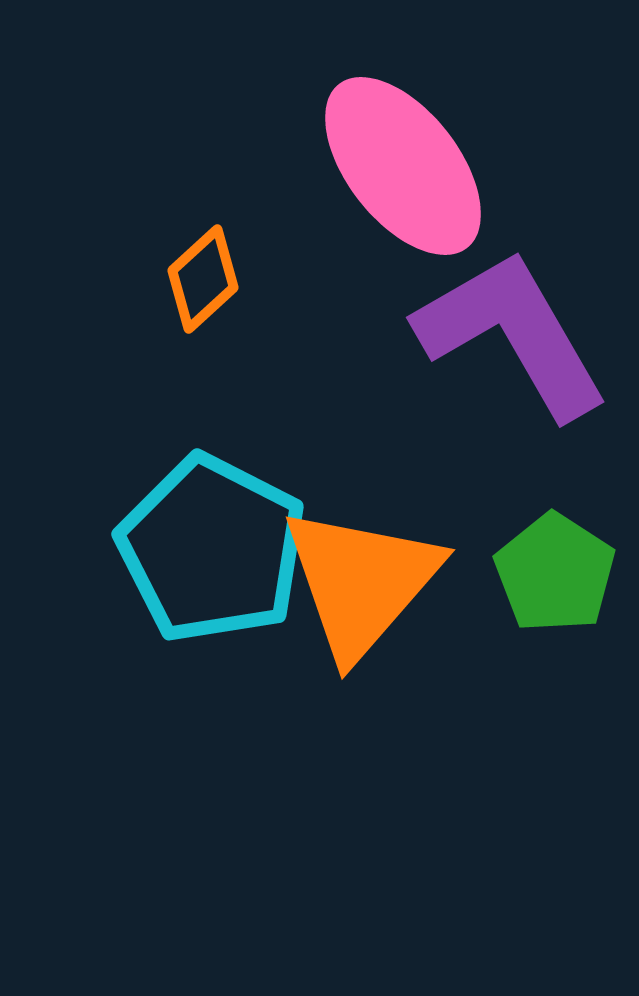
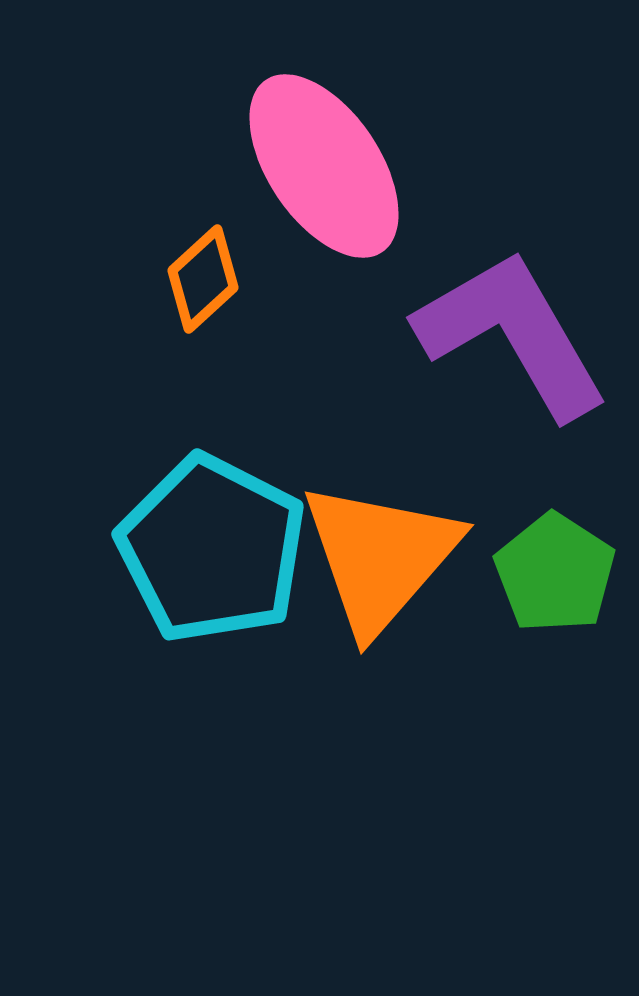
pink ellipse: moved 79 px left; rotated 4 degrees clockwise
orange triangle: moved 19 px right, 25 px up
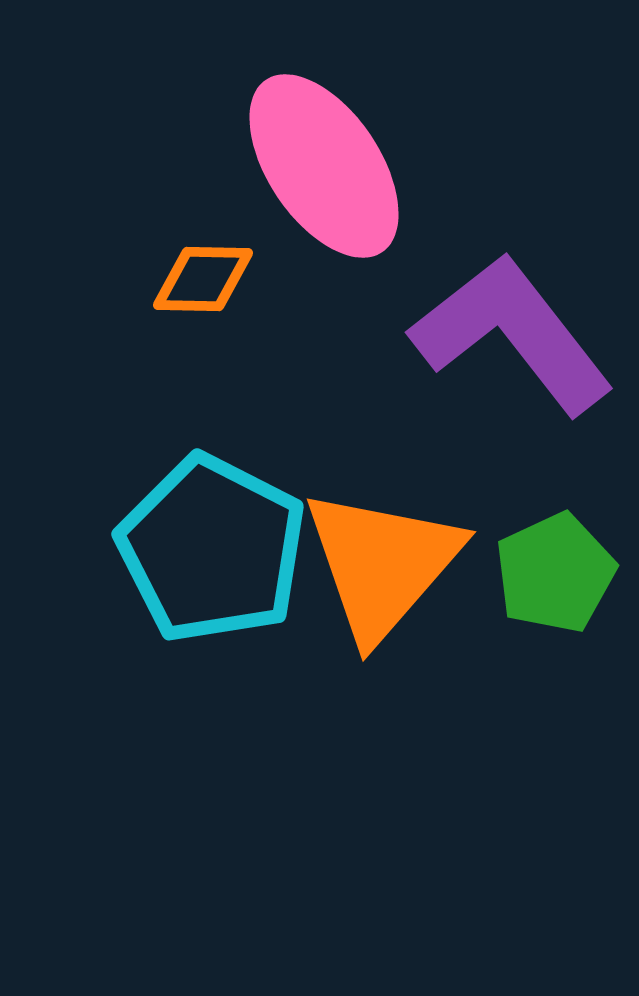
orange diamond: rotated 44 degrees clockwise
purple L-shape: rotated 8 degrees counterclockwise
orange triangle: moved 2 px right, 7 px down
green pentagon: rotated 14 degrees clockwise
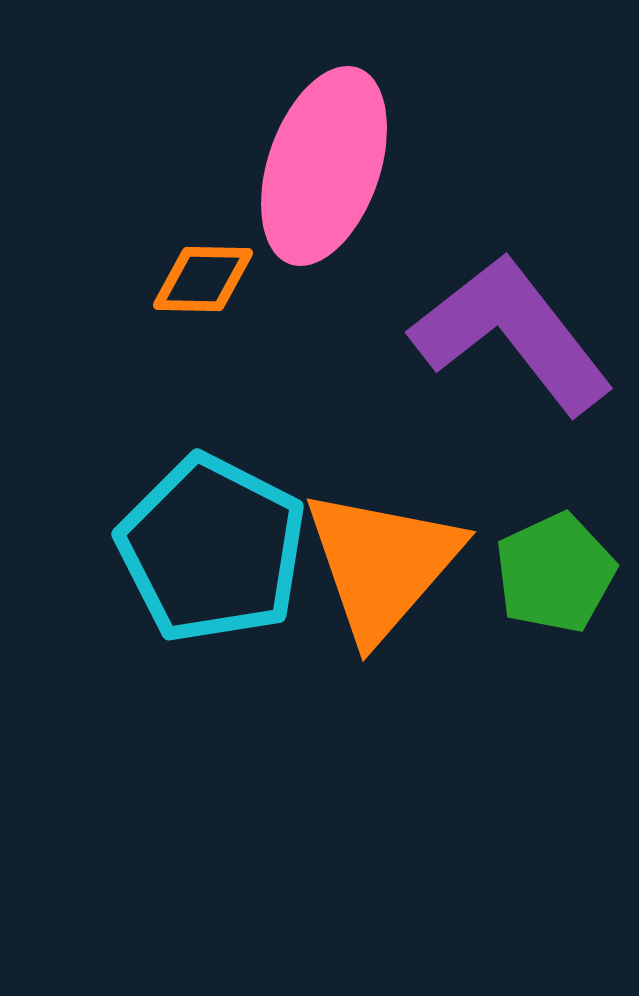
pink ellipse: rotated 53 degrees clockwise
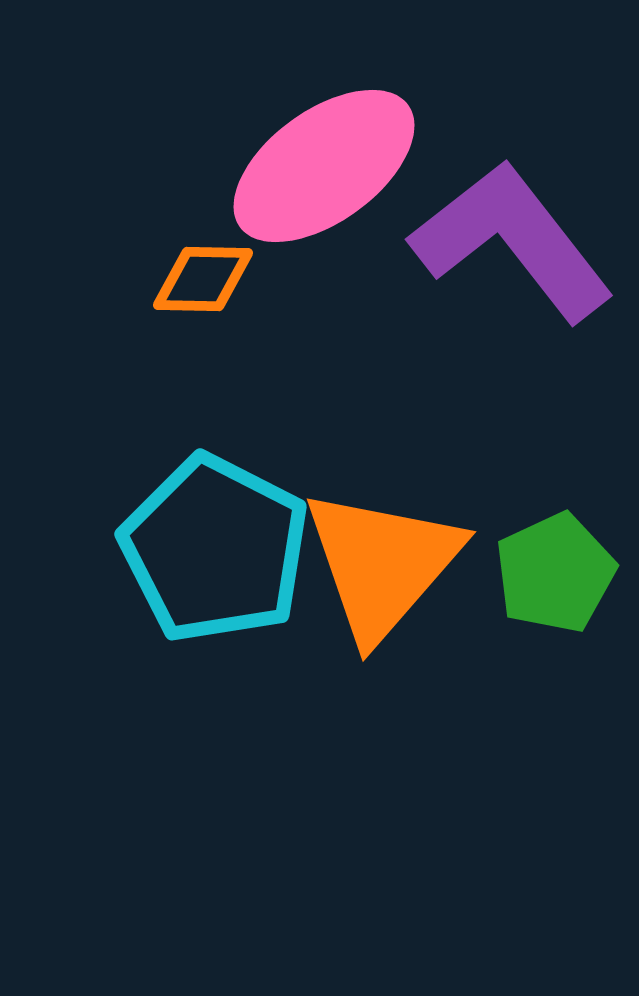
pink ellipse: rotated 35 degrees clockwise
purple L-shape: moved 93 px up
cyan pentagon: moved 3 px right
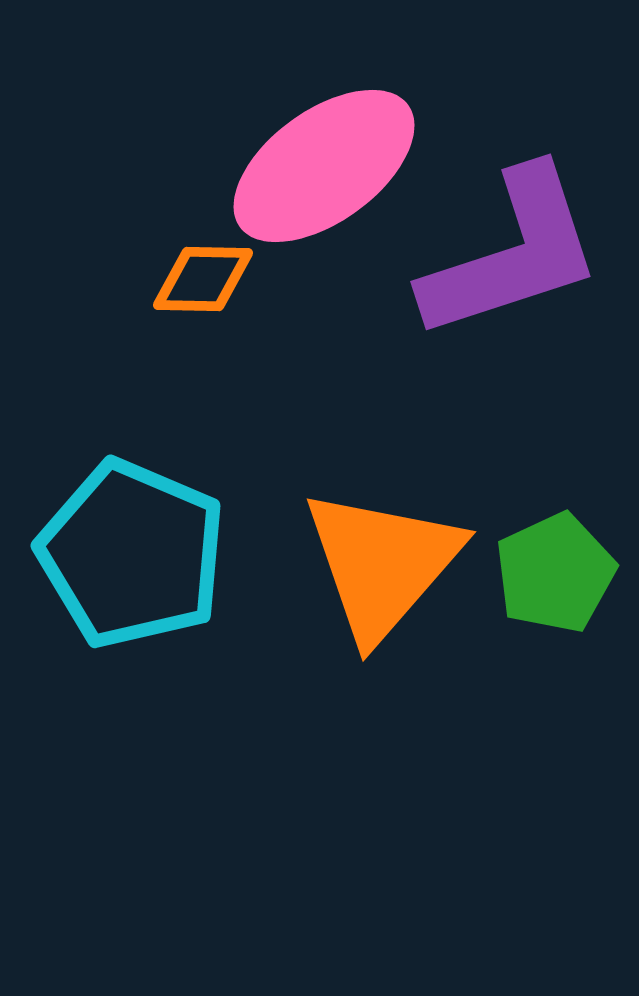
purple L-shape: moved 13 px down; rotated 110 degrees clockwise
cyan pentagon: moved 83 px left, 5 px down; rotated 4 degrees counterclockwise
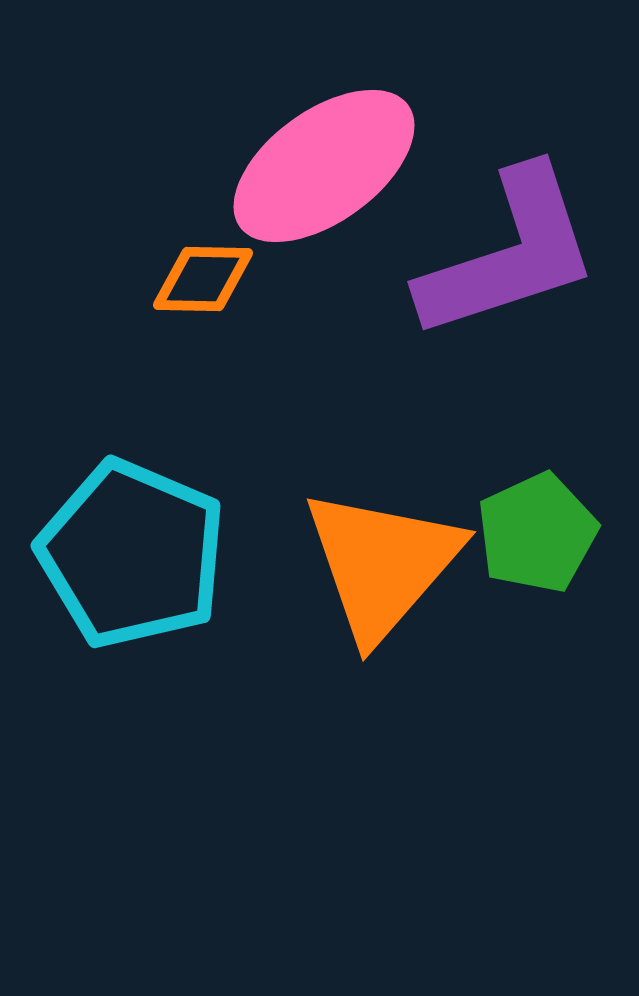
purple L-shape: moved 3 px left
green pentagon: moved 18 px left, 40 px up
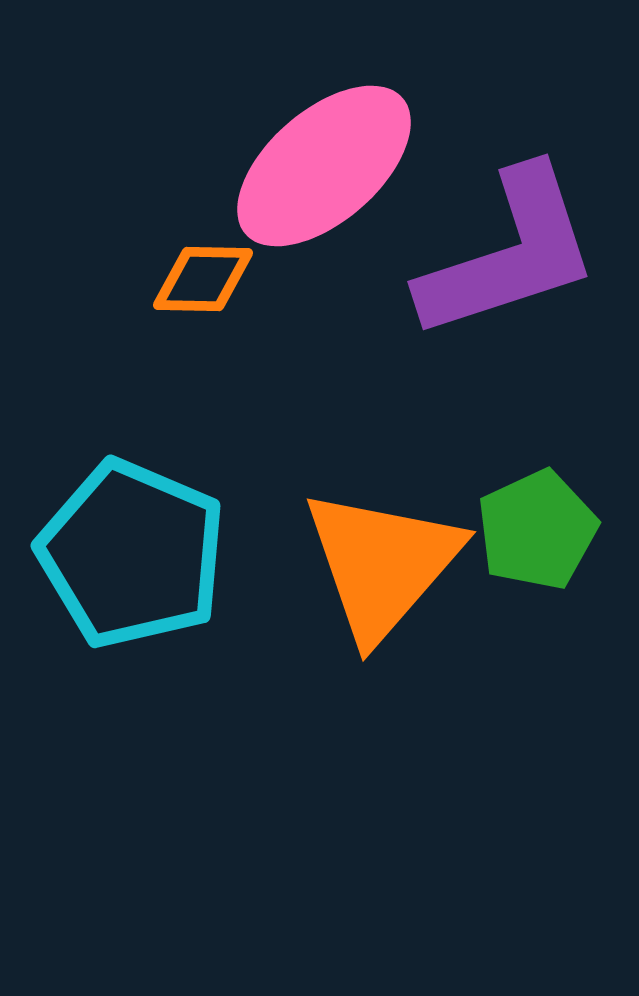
pink ellipse: rotated 5 degrees counterclockwise
green pentagon: moved 3 px up
